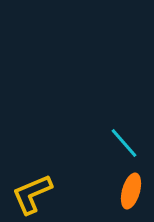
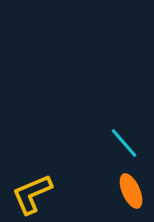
orange ellipse: rotated 40 degrees counterclockwise
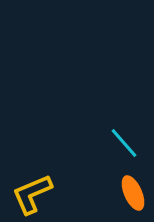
orange ellipse: moved 2 px right, 2 px down
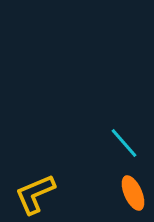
yellow L-shape: moved 3 px right
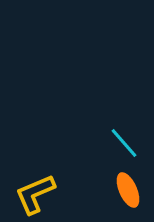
orange ellipse: moved 5 px left, 3 px up
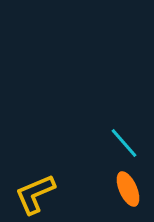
orange ellipse: moved 1 px up
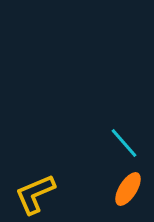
orange ellipse: rotated 56 degrees clockwise
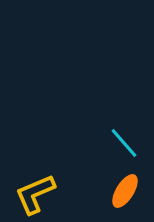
orange ellipse: moved 3 px left, 2 px down
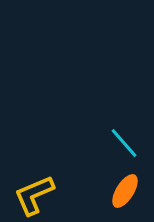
yellow L-shape: moved 1 px left, 1 px down
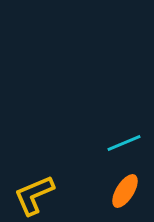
cyan line: rotated 72 degrees counterclockwise
